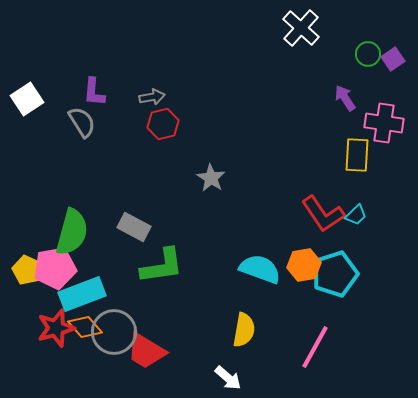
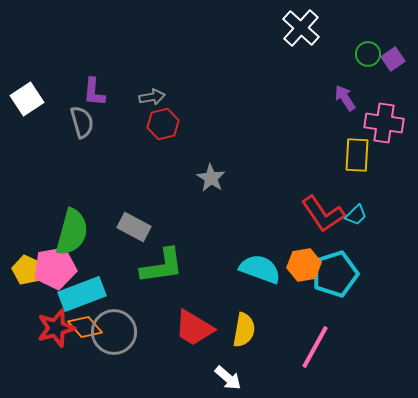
gray semicircle: rotated 16 degrees clockwise
red trapezoid: moved 48 px right, 23 px up
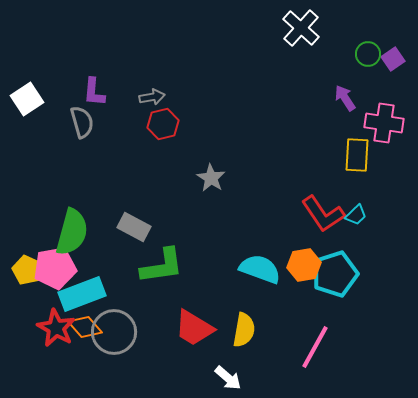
red star: rotated 27 degrees counterclockwise
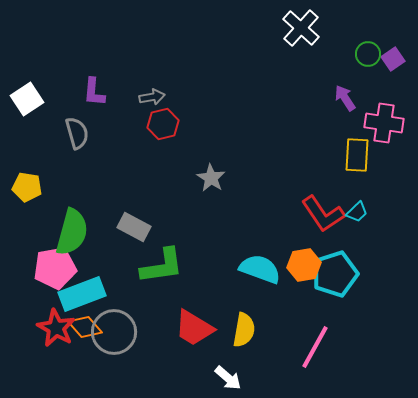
gray semicircle: moved 5 px left, 11 px down
cyan trapezoid: moved 1 px right, 3 px up
yellow pentagon: moved 83 px up; rotated 16 degrees counterclockwise
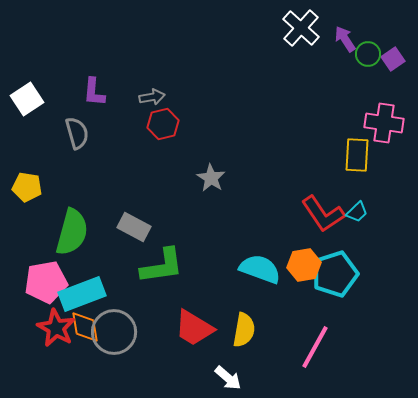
purple arrow: moved 59 px up
pink pentagon: moved 9 px left, 14 px down
orange diamond: rotated 32 degrees clockwise
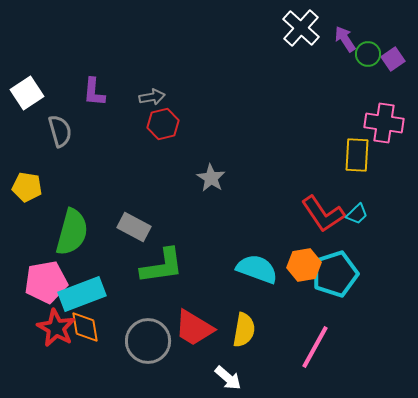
white square: moved 6 px up
gray semicircle: moved 17 px left, 2 px up
cyan trapezoid: moved 2 px down
cyan semicircle: moved 3 px left
gray circle: moved 34 px right, 9 px down
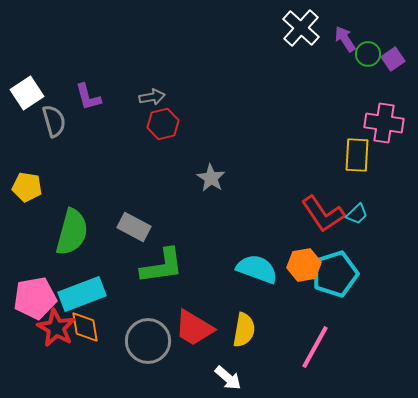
purple L-shape: moved 6 px left, 5 px down; rotated 20 degrees counterclockwise
gray semicircle: moved 6 px left, 10 px up
pink pentagon: moved 11 px left, 16 px down
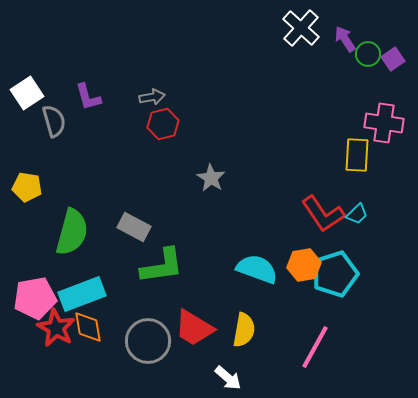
orange diamond: moved 3 px right
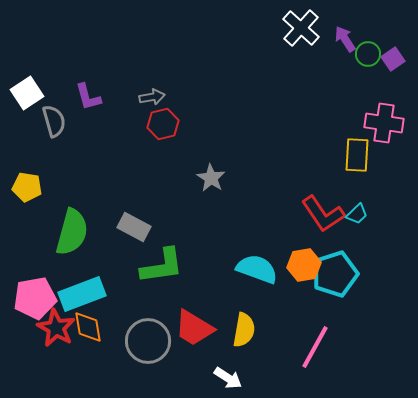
white arrow: rotated 8 degrees counterclockwise
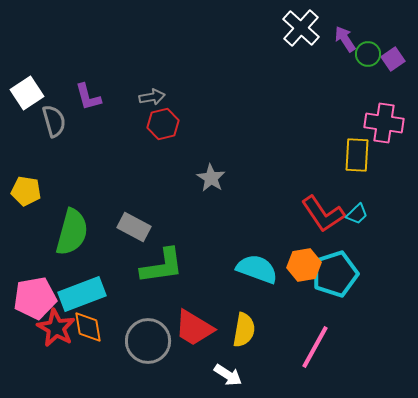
yellow pentagon: moved 1 px left, 4 px down
white arrow: moved 3 px up
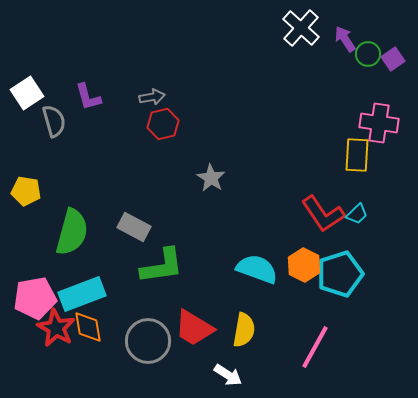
pink cross: moved 5 px left
orange hexagon: rotated 24 degrees counterclockwise
cyan pentagon: moved 5 px right
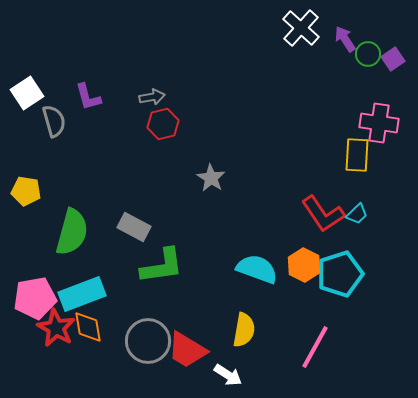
red trapezoid: moved 7 px left, 22 px down
